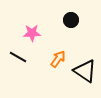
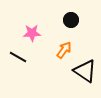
orange arrow: moved 6 px right, 9 px up
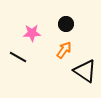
black circle: moved 5 px left, 4 px down
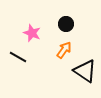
pink star: rotated 24 degrees clockwise
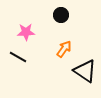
black circle: moved 5 px left, 9 px up
pink star: moved 6 px left, 1 px up; rotated 24 degrees counterclockwise
orange arrow: moved 1 px up
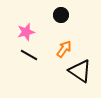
pink star: rotated 12 degrees counterclockwise
black line: moved 11 px right, 2 px up
black triangle: moved 5 px left
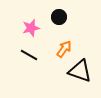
black circle: moved 2 px left, 2 px down
pink star: moved 5 px right, 4 px up
black triangle: rotated 15 degrees counterclockwise
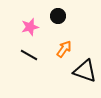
black circle: moved 1 px left, 1 px up
pink star: moved 1 px left, 1 px up
black triangle: moved 5 px right
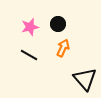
black circle: moved 8 px down
orange arrow: moved 1 px left, 1 px up; rotated 12 degrees counterclockwise
black triangle: moved 8 px down; rotated 30 degrees clockwise
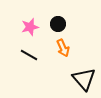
orange arrow: rotated 132 degrees clockwise
black triangle: moved 1 px left
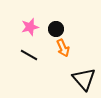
black circle: moved 2 px left, 5 px down
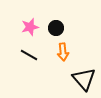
black circle: moved 1 px up
orange arrow: moved 4 px down; rotated 18 degrees clockwise
